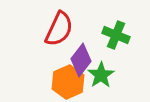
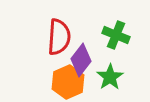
red semicircle: moved 8 px down; rotated 21 degrees counterclockwise
green star: moved 9 px right, 2 px down
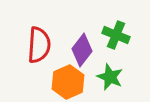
red semicircle: moved 20 px left, 8 px down
purple diamond: moved 1 px right, 10 px up
green star: rotated 16 degrees counterclockwise
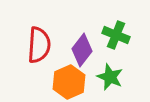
orange hexagon: moved 1 px right
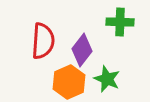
green cross: moved 4 px right, 13 px up; rotated 20 degrees counterclockwise
red semicircle: moved 4 px right, 4 px up
green star: moved 3 px left, 2 px down
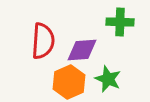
purple diamond: rotated 48 degrees clockwise
green star: moved 1 px right
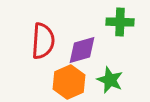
purple diamond: rotated 12 degrees counterclockwise
green star: moved 2 px right, 1 px down
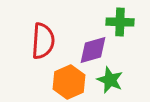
purple diamond: moved 11 px right
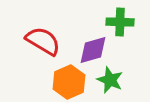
red semicircle: rotated 63 degrees counterclockwise
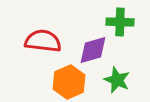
red semicircle: rotated 24 degrees counterclockwise
green star: moved 7 px right
